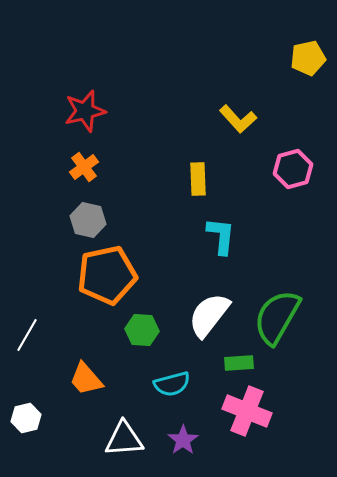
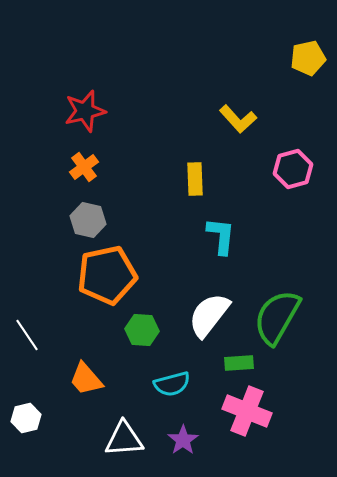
yellow rectangle: moved 3 px left
white line: rotated 64 degrees counterclockwise
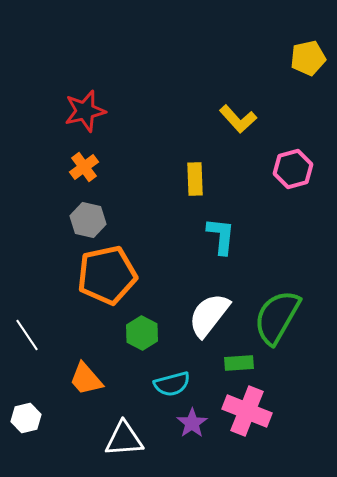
green hexagon: moved 3 px down; rotated 24 degrees clockwise
purple star: moved 9 px right, 17 px up
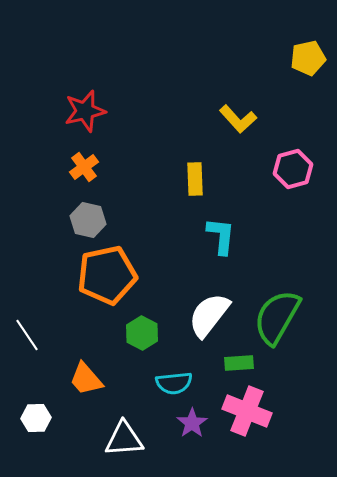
cyan semicircle: moved 2 px right, 1 px up; rotated 9 degrees clockwise
white hexagon: moved 10 px right; rotated 12 degrees clockwise
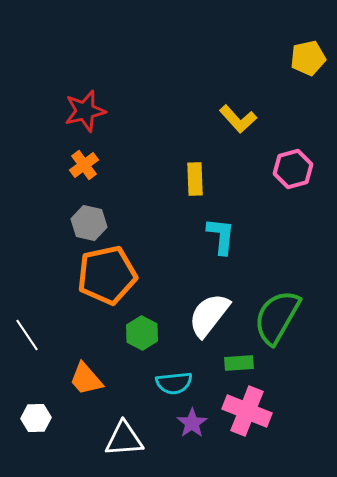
orange cross: moved 2 px up
gray hexagon: moved 1 px right, 3 px down
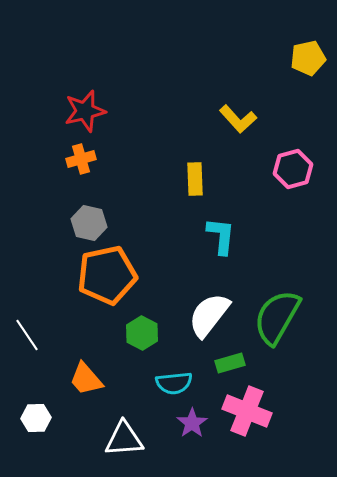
orange cross: moved 3 px left, 6 px up; rotated 20 degrees clockwise
green rectangle: moved 9 px left; rotated 12 degrees counterclockwise
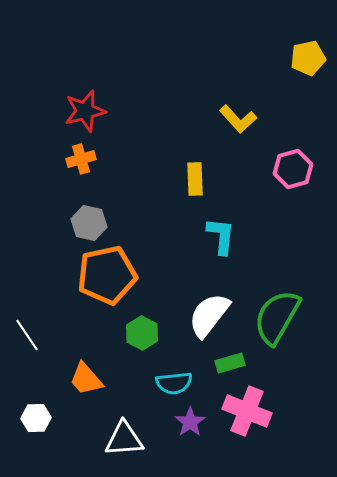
purple star: moved 2 px left, 1 px up
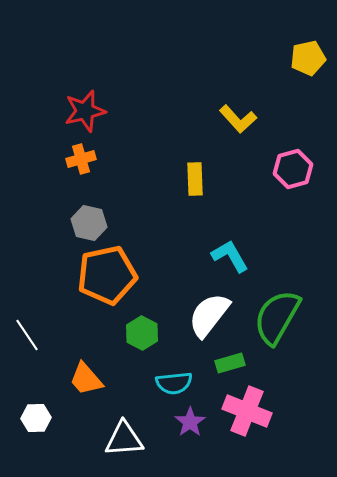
cyan L-shape: moved 9 px right, 20 px down; rotated 36 degrees counterclockwise
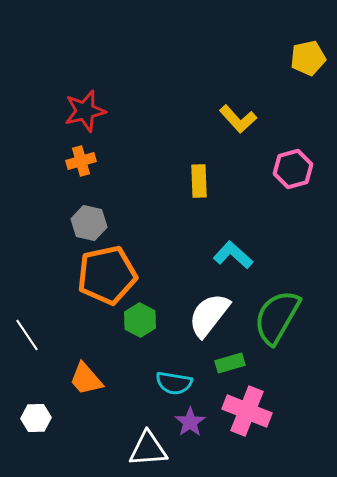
orange cross: moved 2 px down
yellow rectangle: moved 4 px right, 2 px down
cyan L-shape: moved 3 px right, 1 px up; rotated 18 degrees counterclockwise
green hexagon: moved 2 px left, 13 px up
cyan semicircle: rotated 15 degrees clockwise
white triangle: moved 24 px right, 10 px down
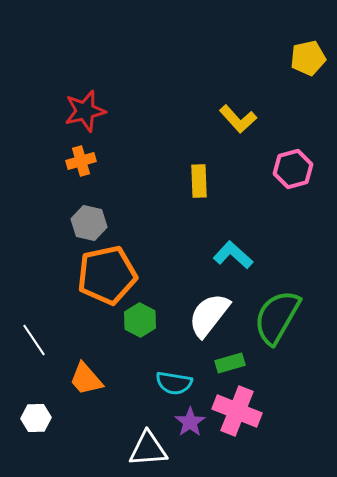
white line: moved 7 px right, 5 px down
pink cross: moved 10 px left
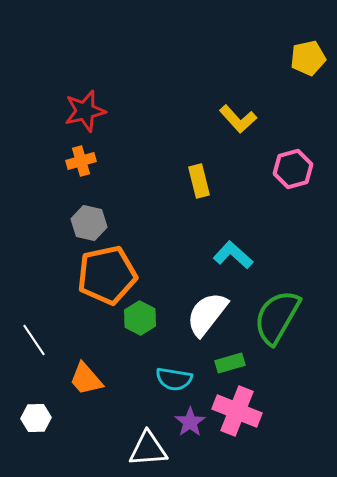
yellow rectangle: rotated 12 degrees counterclockwise
white semicircle: moved 2 px left, 1 px up
green hexagon: moved 2 px up
cyan semicircle: moved 4 px up
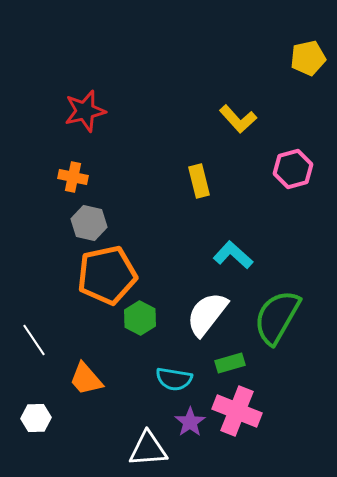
orange cross: moved 8 px left, 16 px down; rotated 28 degrees clockwise
